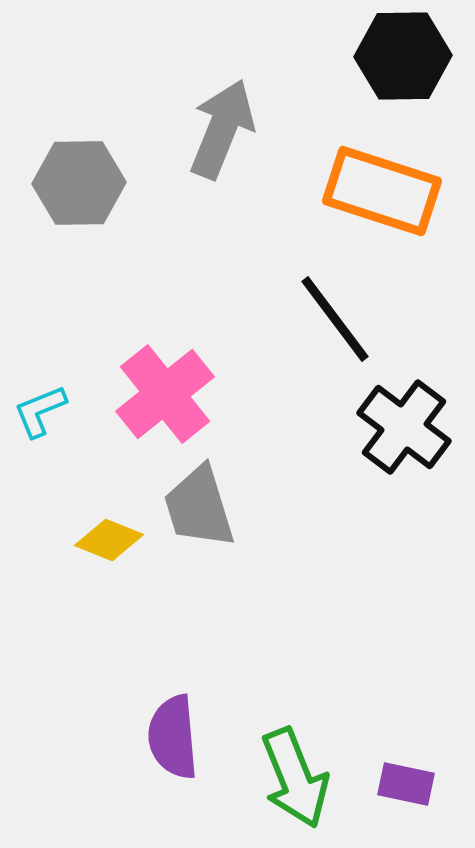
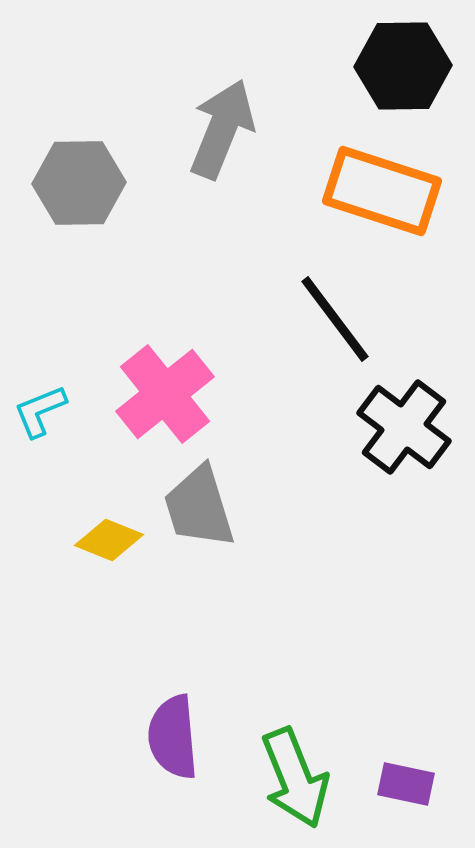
black hexagon: moved 10 px down
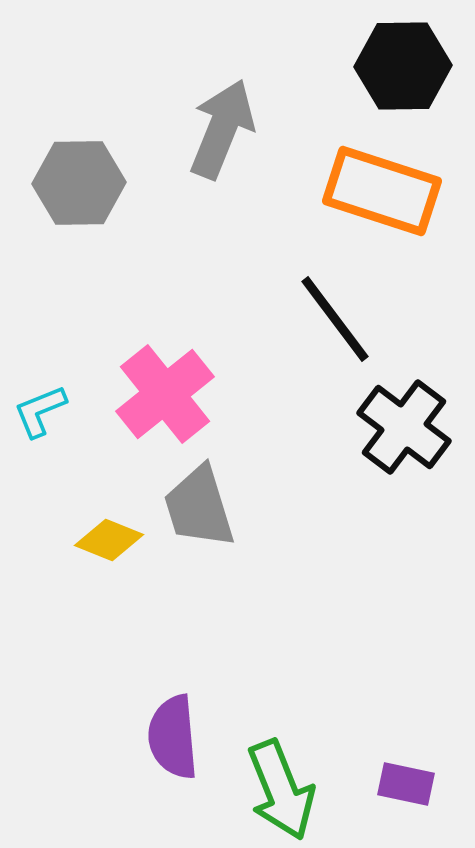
green arrow: moved 14 px left, 12 px down
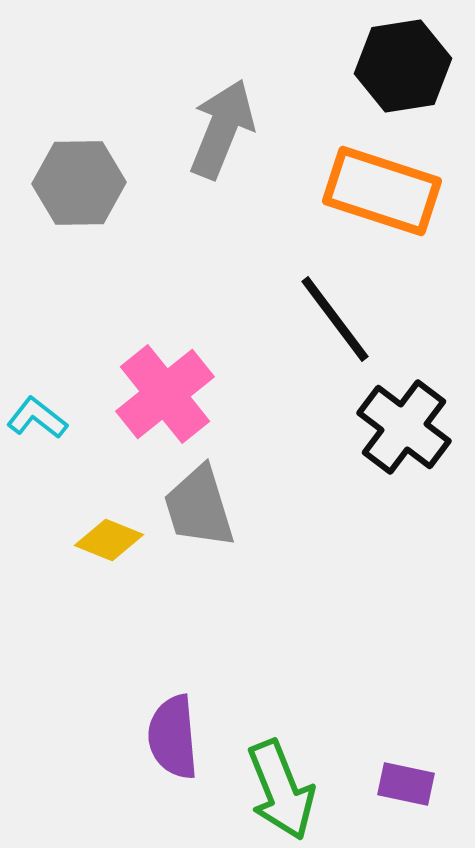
black hexagon: rotated 8 degrees counterclockwise
cyan L-shape: moved 3 px left, 7 px down; rotated 60 degrees clockwise
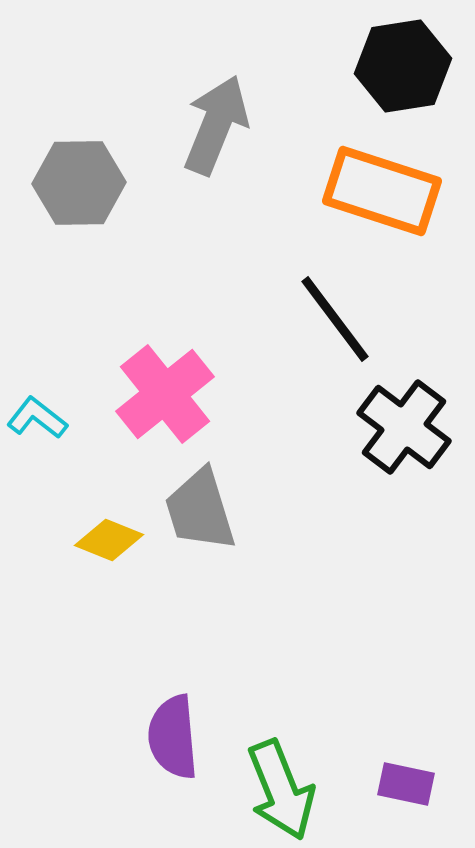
gray arrow: moved 6 px left, 4 px up
gray trapezoid: moved 1 px right, 3 px down
